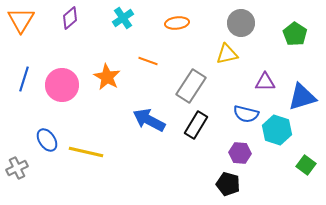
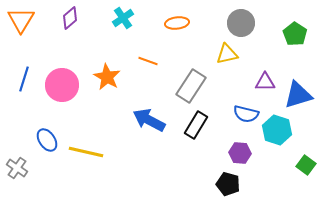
blue triangle: moved 4 px left, 2 px up
gray cross: rotated 30 degrees counterclockwise
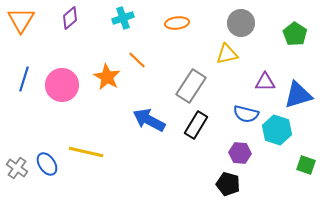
cyan cross: rotated 15 degrees clockwise
orange line: moved 11 px left, 1 px up; rotated 24 degrees clockwise
blue ellipse: moved 24 px down
green square: rotated 18 degrees counterclockwise
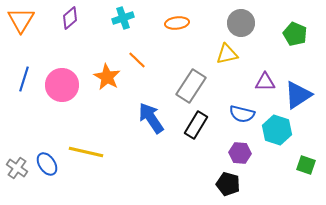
green pentagon: rotated 10 degrees counterclockwise
blue triangle: rotated 16 degrees counterclockwise
blue semicircle: moved 4 px left
blue arrow: moved 2 px right, 2 px up; rotated 28 degrees clockwise
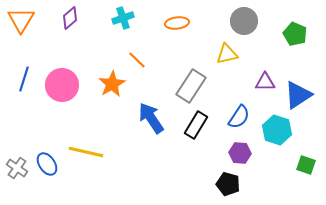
gray circle: moved 3 px right, 2 px up
orange star: moved 5 px right, 7 px down; rotated 12 degrees clockwise
blue semicircle: moved 3 px left, 3 px down; rotated 70 degrees counterclockwise
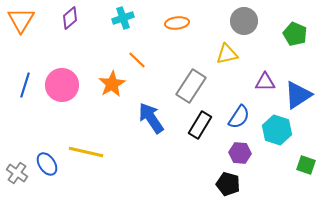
blue line: moved 1 px right, 6 px down
black rectangle: moved 4 px right
gray cross: moved 5 px down
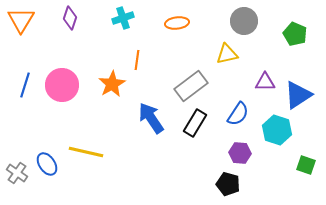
purple diamond: rotated 30 degrees counterclockwise
orange line: rotated 54 degrees clockwise
gray rectangle: rotated 20 degrees clockwise
blue semicircle: moved 1 px left, 3 px up
black rectangle: moved 5 px left, 2 px up
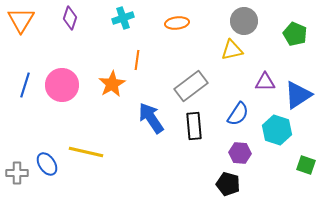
yellow triangle: moved 5 px right, 4 px up
black rectangle: moved 1 px left, 3 px down; rotated 36 degrees counterclockwise
gray cross: rotated 35 degrees counterclockwise
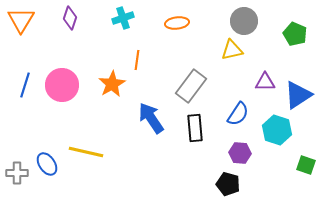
gray rectangle: rotated 16 degrees counterclockwise
black rectangle: moved 1 px right, 2 px down
